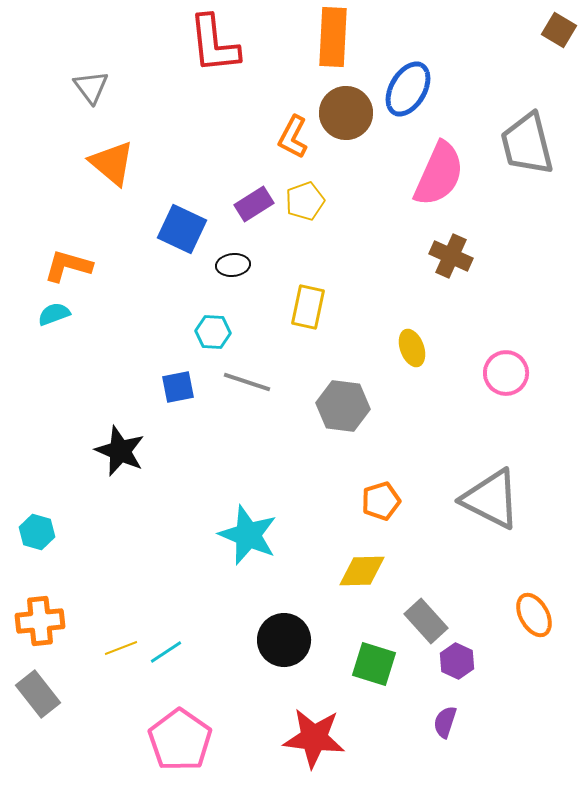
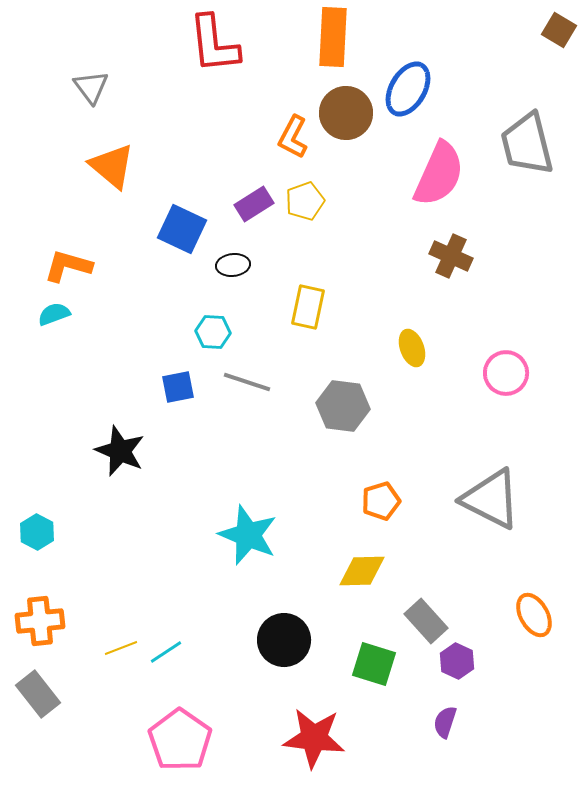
orange triangle at (112, 163): moved 3 px down
cyan hexagon at (37, 532): rotated 12 degrees clockwise
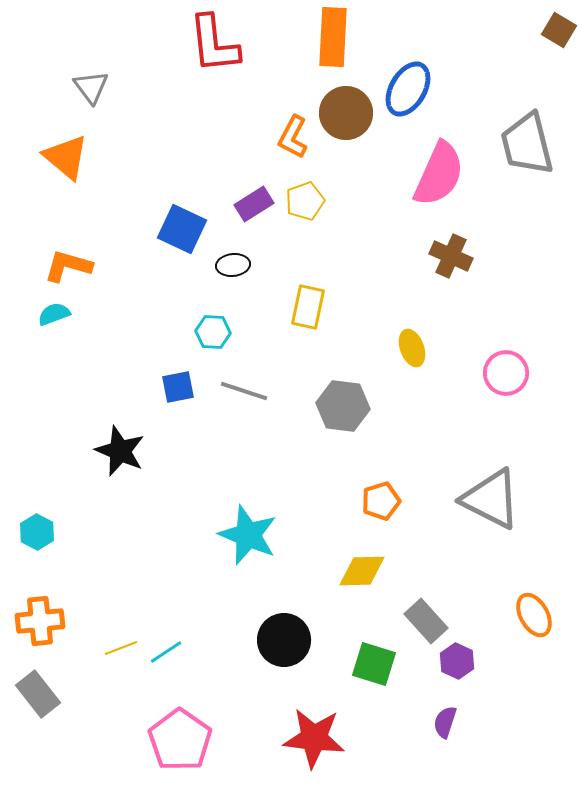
orange triangle at (112, 166): moved 46 px left, 9 px up
gray line at (247, 382): moved 3 px left, 9 px down
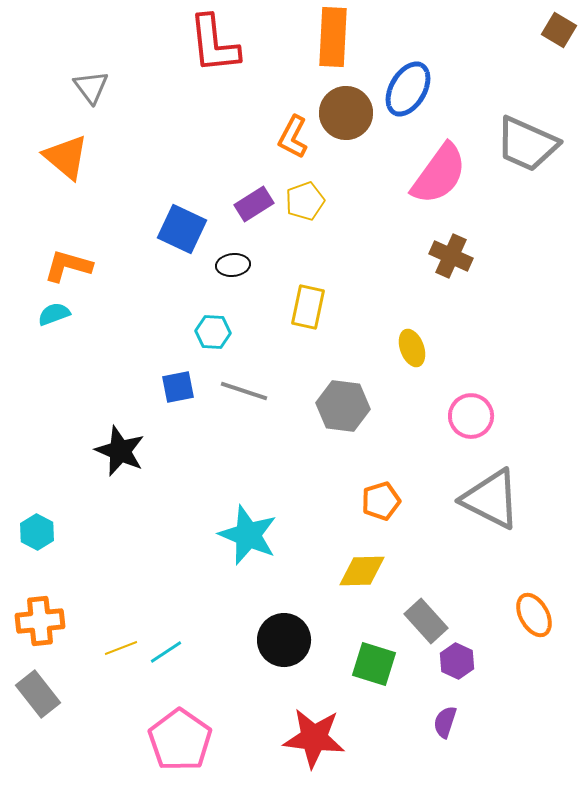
gray trapezoid at (527, 144): rotated 52 degrees counterclockwise
pink semicircle at (439, 174): rotated 12 degrees clockwise
pink circle at (506, 373): moved 35 px left, 43 px down
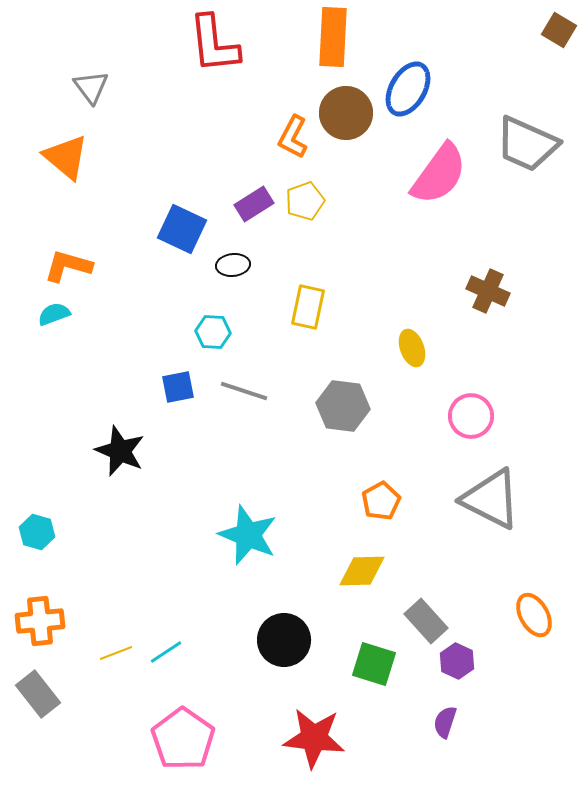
brown cross at (451, 256): moved 37 px right, 35 px down
orange pentagon at (381, 501): rotated 12 degrees counterclockwise
cyan hexagon at (37, 532): rotated 12 degrees counterclockwise
yellow line at (121, 648): moved 5 px left, 5 px down
pink pentagon at (180, 740): moved 3 px right, 1 px up
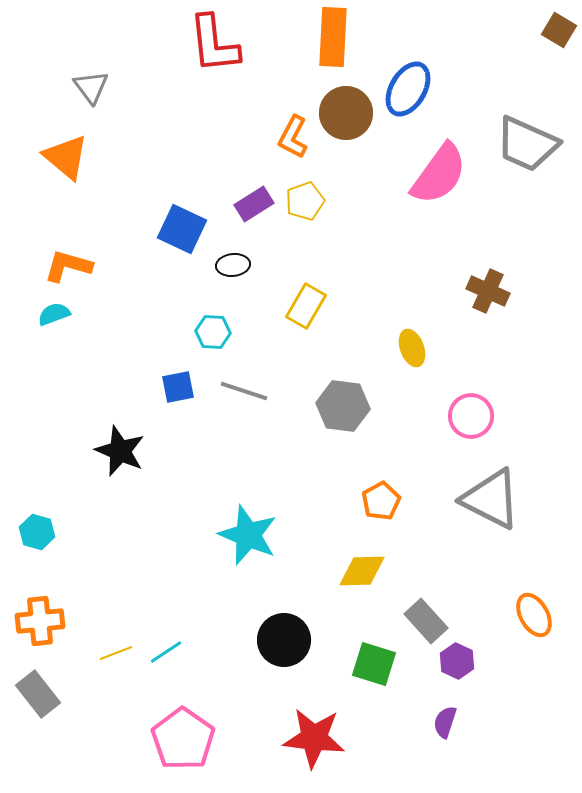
yellow rectangle at (308, 307): moved 2 px left, 1 px up; rotated 18 degrees clockwise
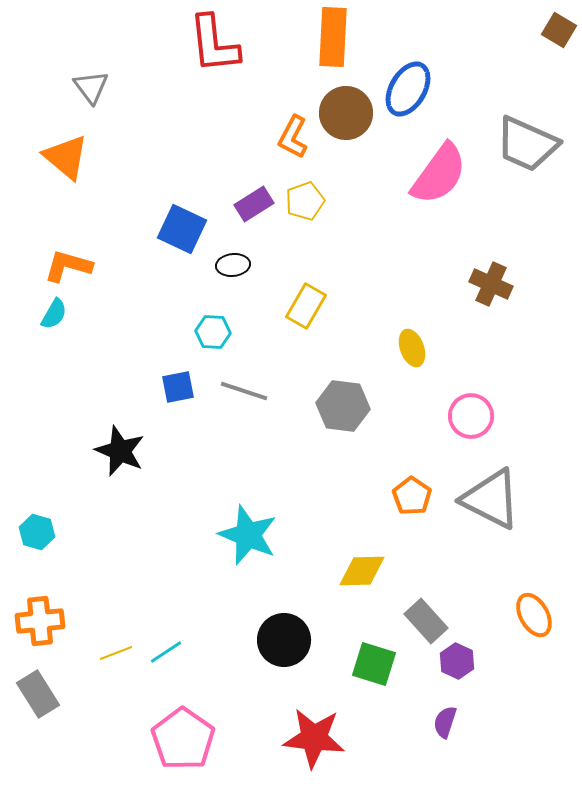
brown cross at (488, 291): moved 3 px right, 7 px up
cyan semicircle at (54, 314): rotated 140 degrees clockwise
orange pentagon at (381, 501): moved 31 px right, 5 px up; rotated 9 degrees counterclockwise
gray rectangle at (38, 694): rotated 6 degrees clockwise
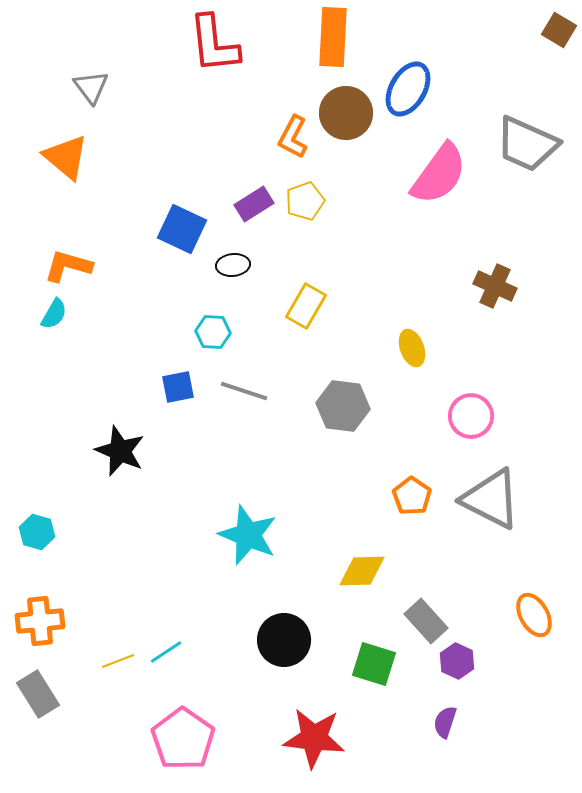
brown cross at (491, 284): moved 4 px right, 2 px down
yellow line at (116, 653): moved 2 px right, 8 px down
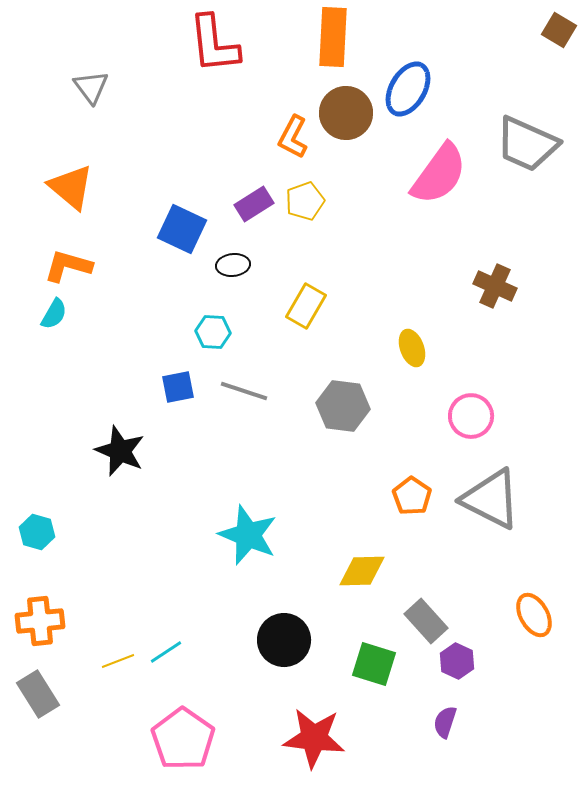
orange triangle at (66, 157): moved 5 px right, 30 px down
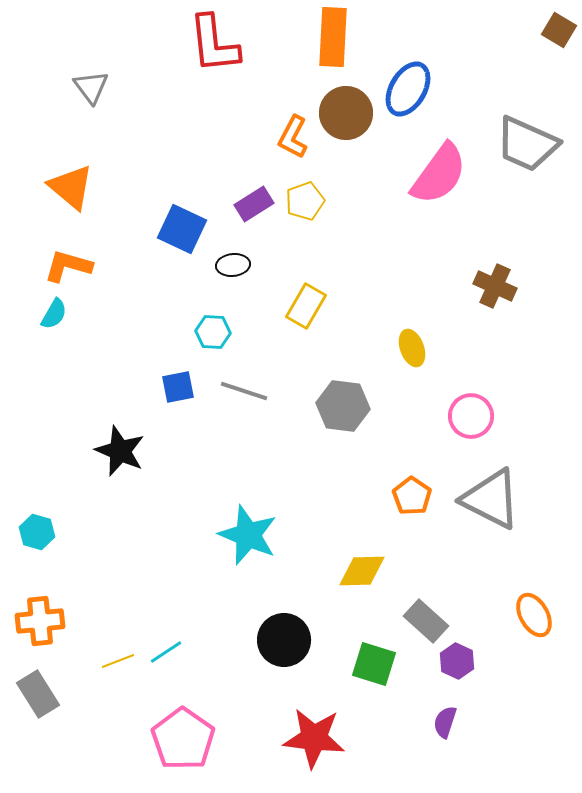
gray rectangle at (426, 621): rotated 6 degrees counterclockwise
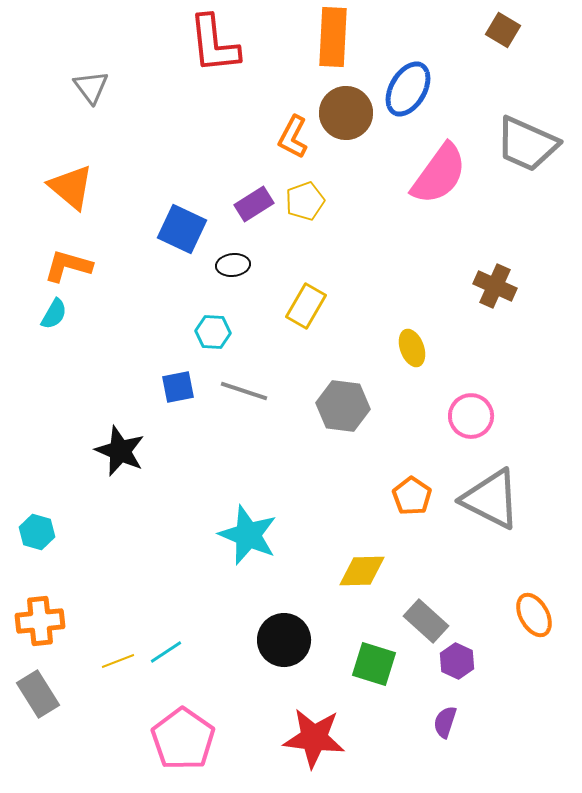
brown square at (559, 30): moved 56 px left
